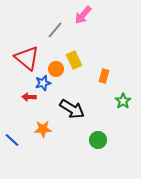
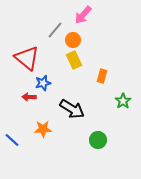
orange circle: moved 17 px right, 29 px up
orange rectangle: moved 2 px left
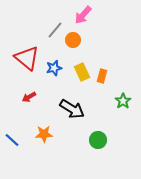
yellow rectangle: moved 8 px right, 12 px down
blue star: moved 11 px right, 15 px up
red arrow: rotated 32 degrees counterclockwise
orange star: moved 1 px right, 5 px down
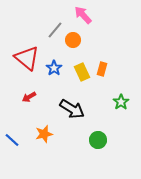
pink arrow: rotated 96 degrees clockwise
blue star: rotated 21 degrees counterclockwise
orange rectangle: moved 7 px up
green star: moved 2 px left, 1 px down
orange star: rotated 12 degrees counterclockwise
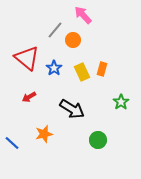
blue line: moved 3 px down
